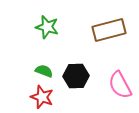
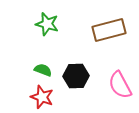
green star: moved 3 px up
green semicircle: moved 1 px left, 1 px up
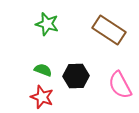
brown rectangle: rotated 48 degrees clockwise
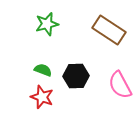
green star: rotated 30 degrees counterclockwise
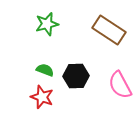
green semicircle: moved 2 px right
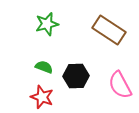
green semicircle: moved 1 px left, 3 px up
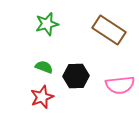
pink semicircle: rotated 68 degrees counterclockwise
red star: rotated 30 degrees clockwise
